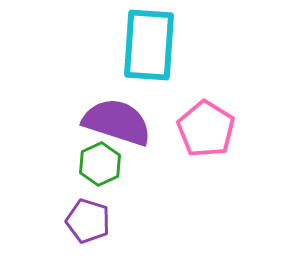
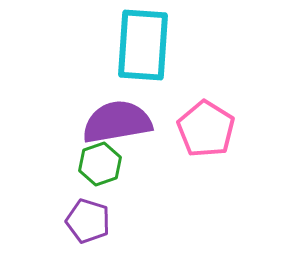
cyan rectangle: moved 6 px left
purple semicircle: rotated 28 degrees counterclockwise
green hexagon: rotated 6 degrees clockwise
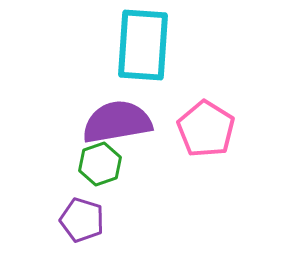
purple pentagon: moved 6 px left, 1 px up
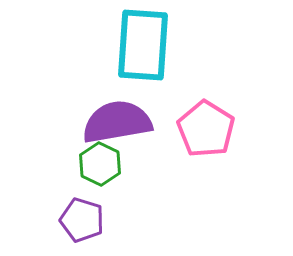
green hexagon: rotated 15 degrees counterclockwise
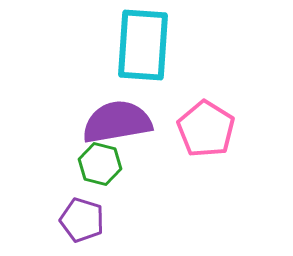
green hexagon: rotated 12 degrees counterclockwise
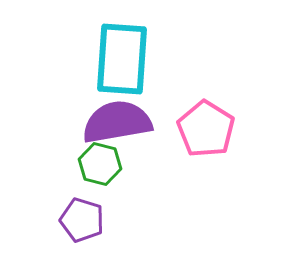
cyan rectangle: moved 21 px left, 14 px down
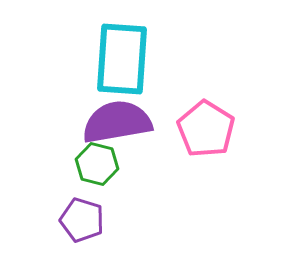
green hexagon: moved 3 px left
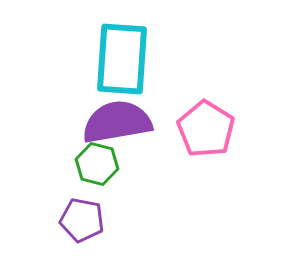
purple pentagon: rotated 6 degrees counterclockwise
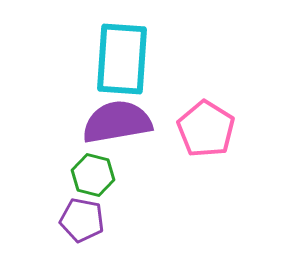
green hexagon: moved 4 px left, 11 px down
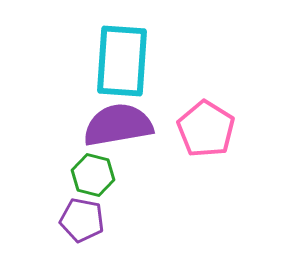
cyan rectangle: moved 2 px down
purple semicircle: moved 1 px right, 3 px down
